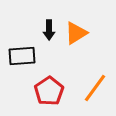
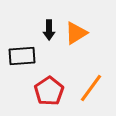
orange line: moved 4 px left
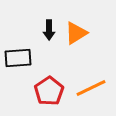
black rectangle: moved 4 px left, 2 px down
orange line: rotated 28 degrees clockwise
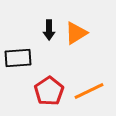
orange line: moved 2 px left, 3 px down
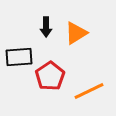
black arrow: moved 3 px left, 3 px up
black rectangle: moved 1 px right, 1 px up
red pentagon: moved 1 px right, 15 px up
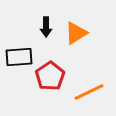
orange line: moved 1 px down
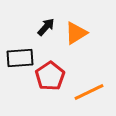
black arrow: rotated 138 degrees counterclockwise
black rectangle: moved 1 px right, 1 px down
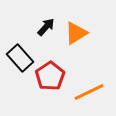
black rectangle: rotated 52 degrees clockwise
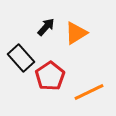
black rectangle: moved 1 px right
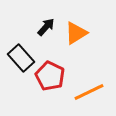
red pentagon: rotated 12 degrees counterclockwise
